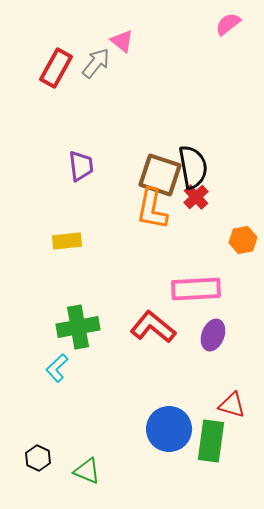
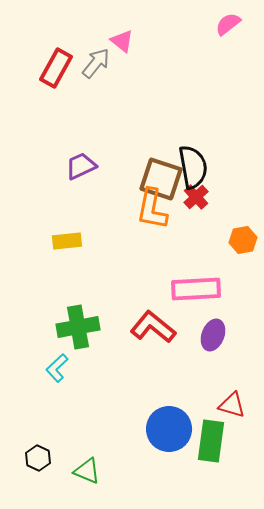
purple trapezoid: rotated 108 degrees counterclockwise
brown square: moved 1 px right, 4 px down
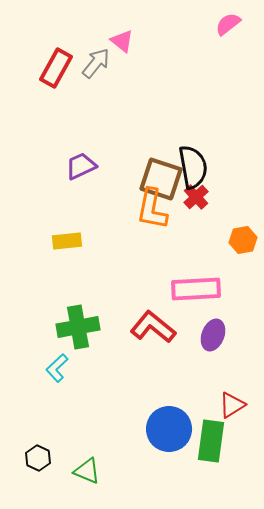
red triangle: rotated 48 degrees counterclockwise
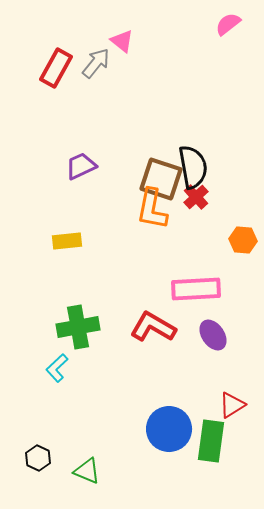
orange hexagon: rotated 16 degrees clockwise
red L-shape: rotated 9 degrees counterclockwise
purple ellipse: rotated 56 degrees counterclockwise
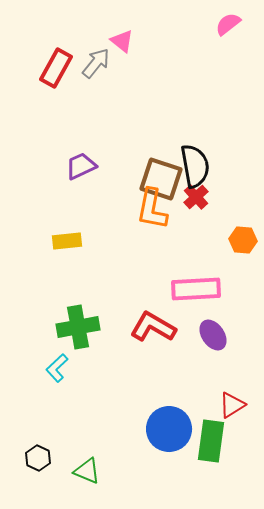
black semicircle: moved 2 px right, 1 px up
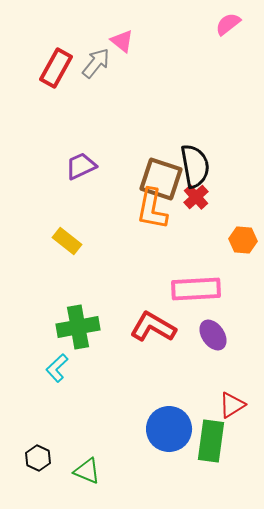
yellow rectangle: rotated 44 degrees clockwise
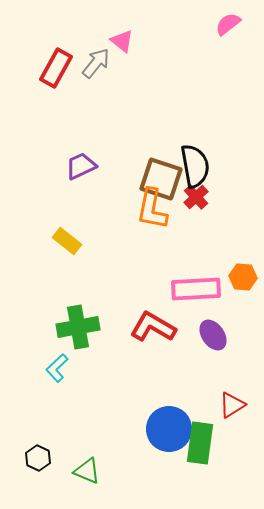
orange hexagon: moved 37 px down
green rectangle: moved 11 px left, 2 px down
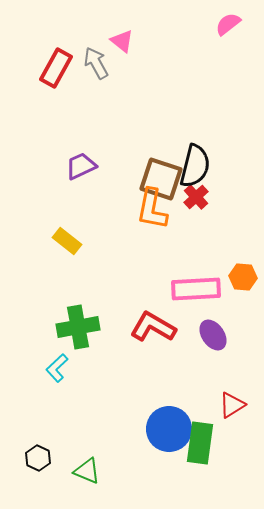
gray arrow: rotated 68 degrees counterclockwise
black semicircle: rotated 24 degrees clockwise
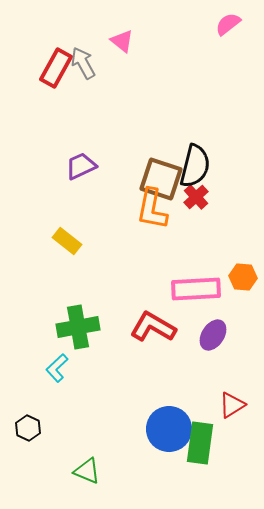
gray arrow: moved 13 px left
purple ellipse: rotated 68 degrees clockwise
black hexagon: moved 10 px left, 30 px up
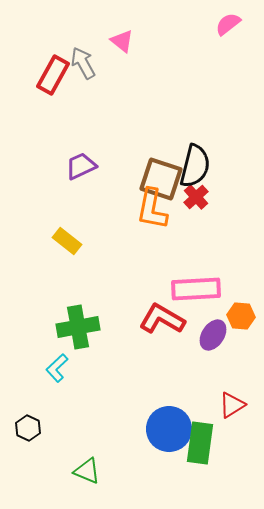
red rectangle: moved 3 px left, 7 px down
orange hexagon: moved 2 px left, 39 px down
red L-shape: moved 9 px right, 8 px up
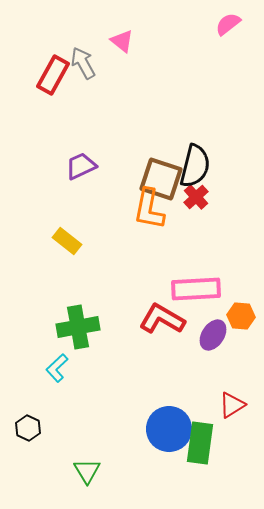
orange L-shape: moved 3 px left
green triangle: rotated 36 degrees clockwise
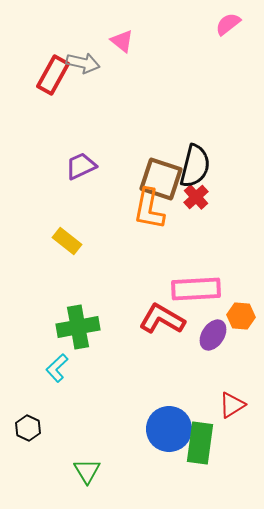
gray arrow: rotated 132 degrees clockwise
